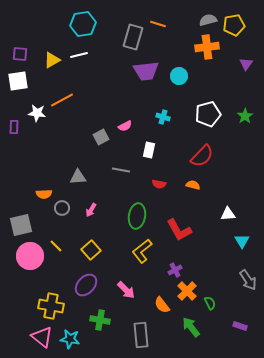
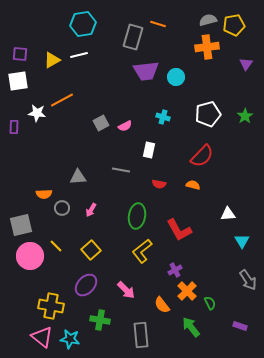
cyan circle at (179, 76): moved 3 px left, 1 px down
gray square at (101, 137): moved 14 px up
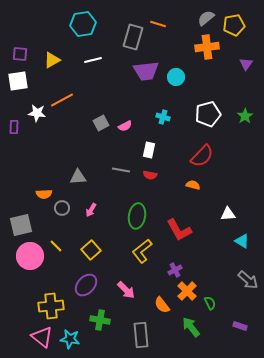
gray semicircle at (208, 20): moved 2 px left, 2 px up; rotated 24 degrees counterclockwise
white line at (79, 55): moved 14 px right, 5 px down
red semicircle at (159, 184): moved 9 px left, 9 px up
cyan triangle at (242, 241): rotated 28 degrees counterclockwise
gray arrow at (248, 280): rotated 15 degrees counterclockwise
yellow cross at (51, 306): rotated 15 degrees counterclockwise
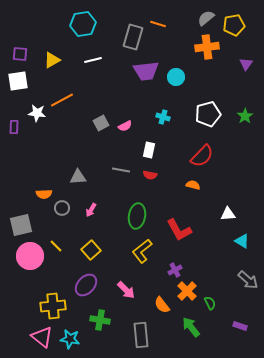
yellow cross at (51, 306): moved 2 px right
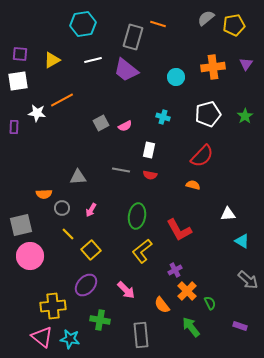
orange cross at (207, 47): moved 6 px right, 20 px down
purple trapezoid at (146, 71): moved 20 px left, 1 px up; rotated 44 degrees clockwise
yellow line at (56, 246): moved 12 px right, 12 px up
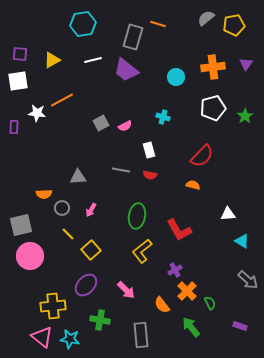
white pentagon at (208, 114): moved 5 px right, 6 px up
white rectangle at (149, 150): rotated 28 degrees counterclockwise
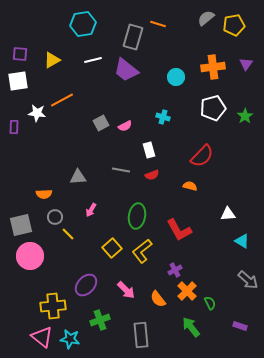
red semicircle at (150, 175): moved 2 px right; rotated 32 degrees counterclockwise
orange semicircle at (193, 185): moved 3 px left, 1 px down
gray circle at (62, 208): moved 7 px left, 9 px down
yellow square at (91, 250): moved 21 px right, 2 px up
orange semicircle at (162, 305): moved 4 px left, 6 px up
green cross at (100, 320): rotated 30 degrees counterclockwise
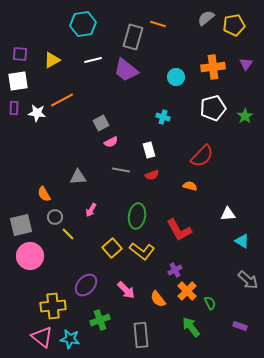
pink semicircle at (125, 126): moved 14 px left, 16 px down
purple rectangle at (14, 127): moved 19 px up
orange semicircle at (44, 194): rotated 63 degrees clockwise
yellow L-shape at (142, 251): rotated 105 degrees counterclockwise
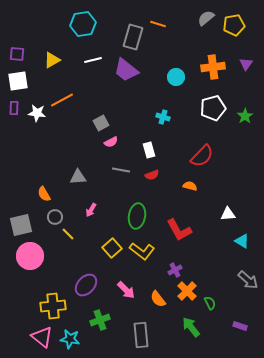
purple square at (20, 54): moved 3 px left
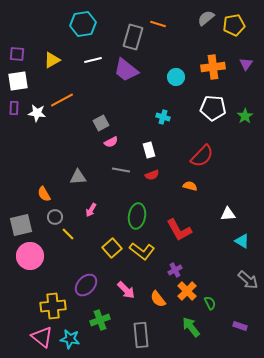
white pentagon at (213, 108): rotated 20 degrees clockwise
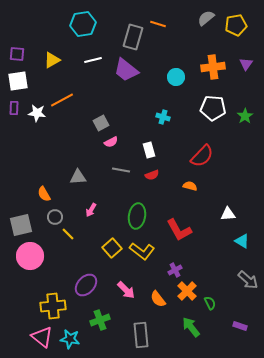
yellow pentagon at (234, 25): moved 2 px right
